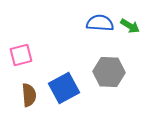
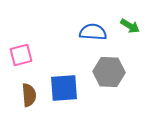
blue semicircle: moved 7 px left, 9 px down
blue square: rotated 24 degrees clockwise
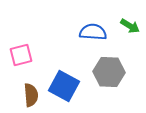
blue square: moved 2 px up; rotated 32 degrees clockwise
brown semicircle: moved 2 px right
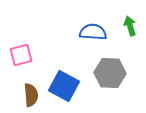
green arrow: rotated 138 degrees counterclockwise
gray hexagon: moved 1 px right, 1 px down
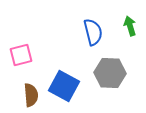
blue semicircle: rotated 72 degrees clockwise
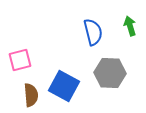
pink square: moved 1 px left, 5 px down
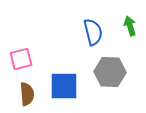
pink square: moved 1 px right, 1 px up
gray hexagon: moved 1 px up
blue square: rotated 28 degrees counterclockwise
brown semicircle: moved 4 px left, 1 px up
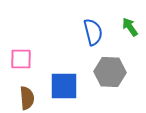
green arrow: moved 1 px down; rotated 18 degrees counterclockwise
pink square: rotated 15 degrees clockwise
brown semicircle: moved 4 px down
